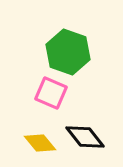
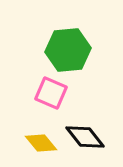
green hexagon: moved 2 px up; rotated 24 degrees counterclockwise
yellow diamond: moved 1 px right
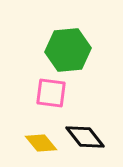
pink square: rotated 16 degrees counterclockwise
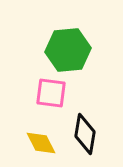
black diamond: moved 3 px up; rotated 48 degrees clockwise
yellow diamond: rotated 12 degrees clockwise
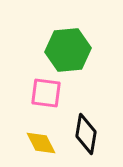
pink square: moved 5 px left
black diamond: moved 1 px right
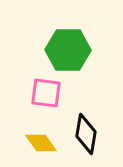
green hexagon: rotated 6 degrees clockwise
yellow diamond: rotated 8 degrees counterclockwise
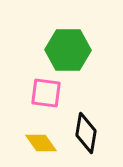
black diamond: moved 1 px up
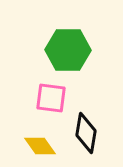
pink square: moved 5 px right, 5 px down
yellow diamond: moved 1 px left, 3 px down
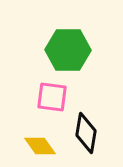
pink square: moved 1 px right, 1 px up
